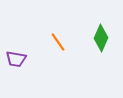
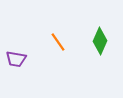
green diamond: moved 1 px left, 3 px down
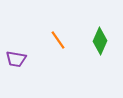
orange line: moved 2 px up
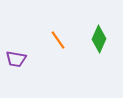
green diamond: moved 1 px left, 2 px up
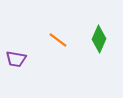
orange line: rotated 18 degrees counterclockwise
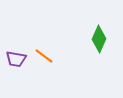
orange line: moved 14 px left, 16 px down
